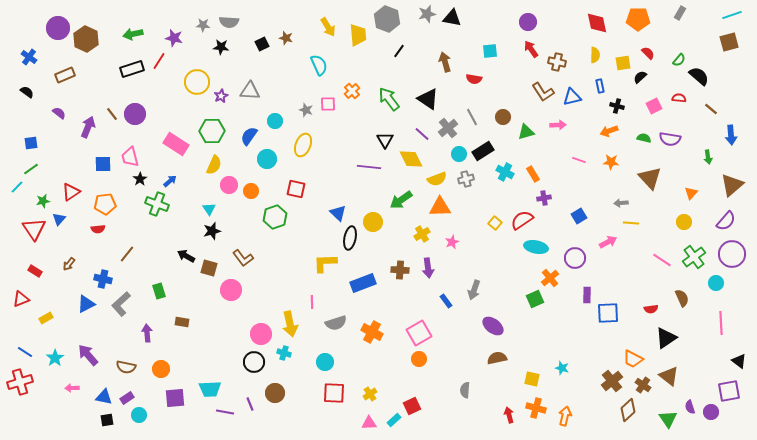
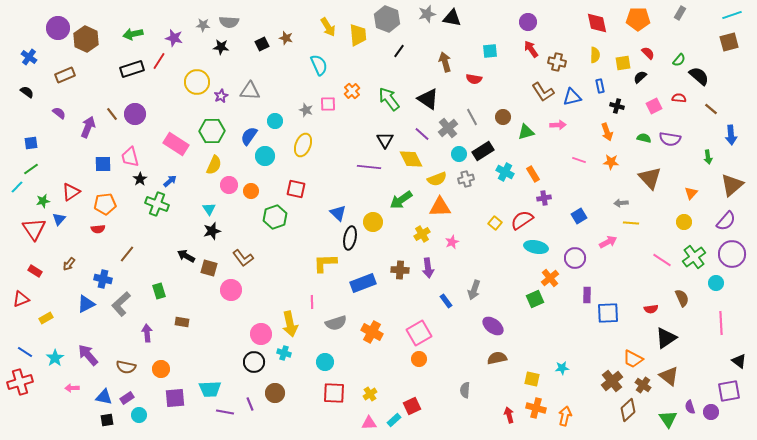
orange arrow at (609, 131): moved 2 px left, 1 px down; rotated 90 degrees counterclockwise
cyan circle at (267, 159): moved 2 px left, 3 px up
cyan star at (562, 368): rotated 24 degrees counterclockwise
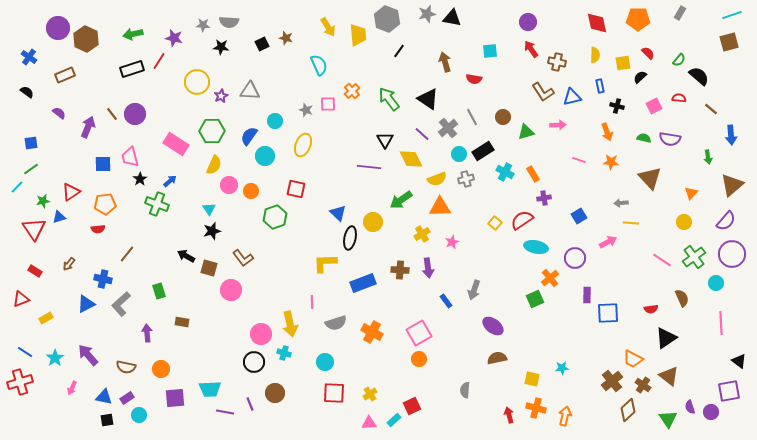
blue triangle at (59, 219): moved 2 px up; rotated 32 degrees clockwise
pink arrow at (72, 388): rotated 64 degrees counterclockwise
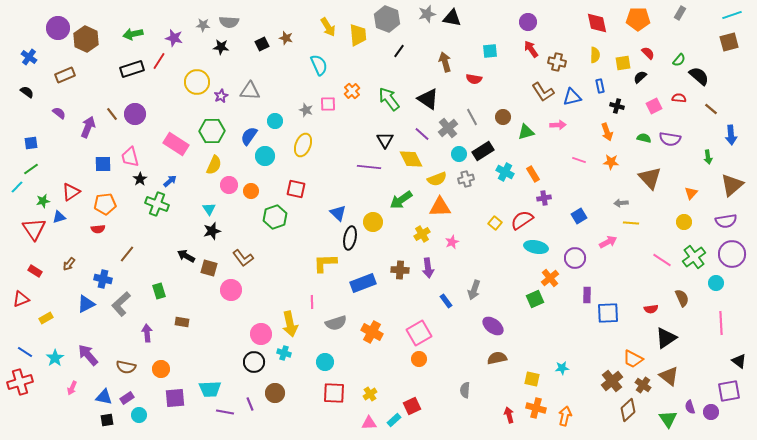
purple semicircle at (726, 221): rotated 40 degrees clockwise
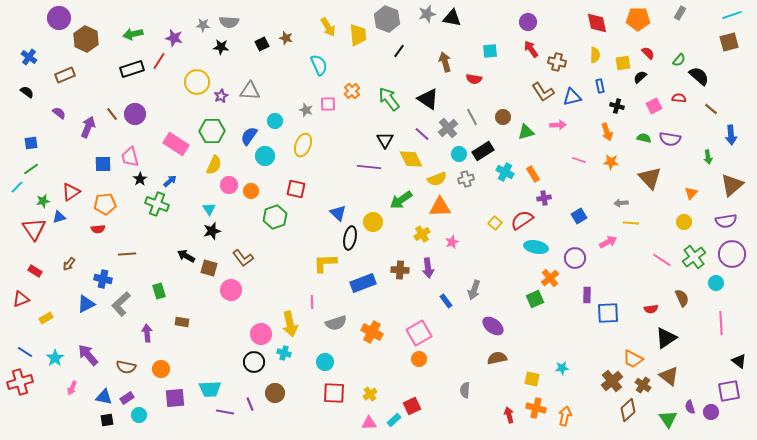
purple circle at (58, 28): moved 1 px right, 10 px up
brown line at (127, 254): rotated 48 degrees clockwise
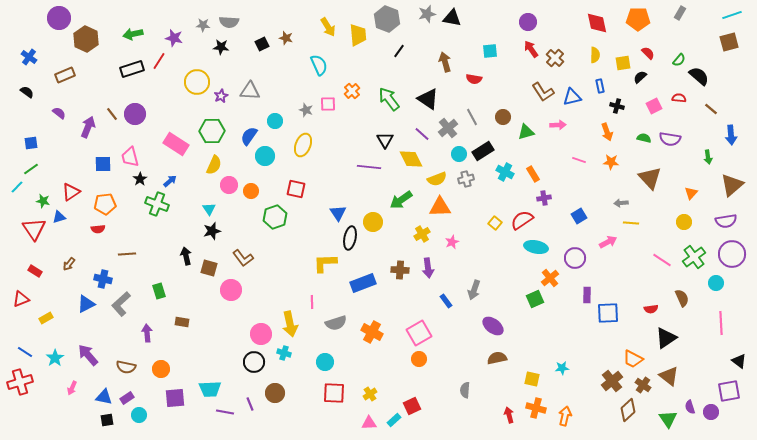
brown cross at (557, 62): moved 2 px left, 4 px up; rotated 30 degrees clockwise
green star at (43, 201): rotated 24 degrees clockwise
blue triangle at (338, 213): rotated 12 degrees clockwise
black arrow at (186, 256): rotated 48 degrees clockwise
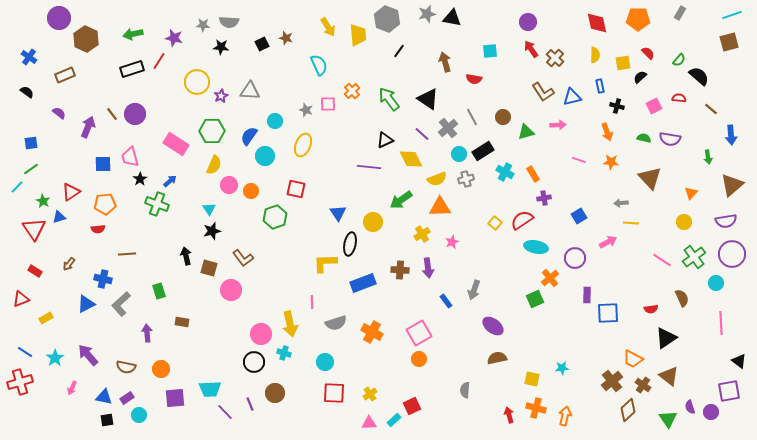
black triangle at (385, 140): rotated 36 degrees clockwise
green star at (43, 201): rotated 16 degrees clockwise
black ellipse at (350, 238): moved 6 px down
purple line at (225, 412): rotated 36 degrees clockwise
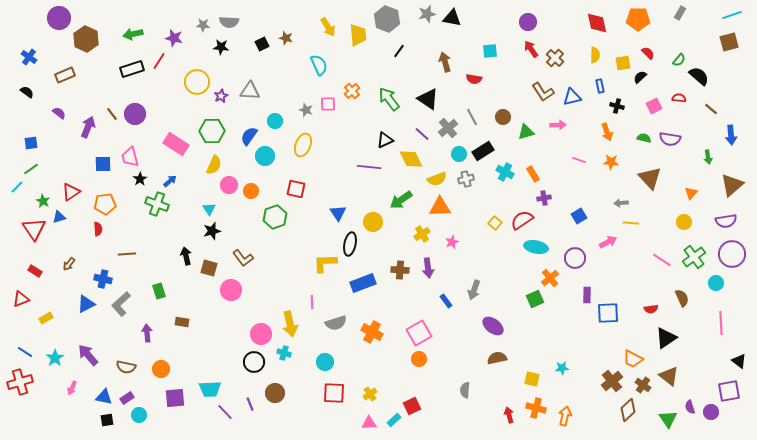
red semicircle at (98, 229): rotated 88 degrees counterclockwise
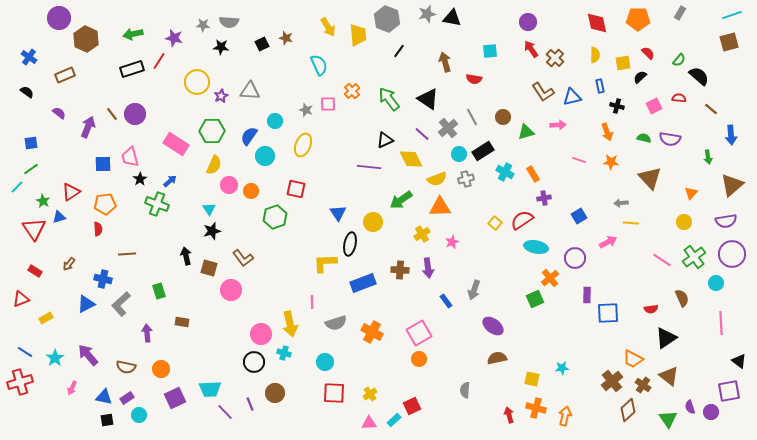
purple square at (175, 398): rotated 20 degrees counterclockwise
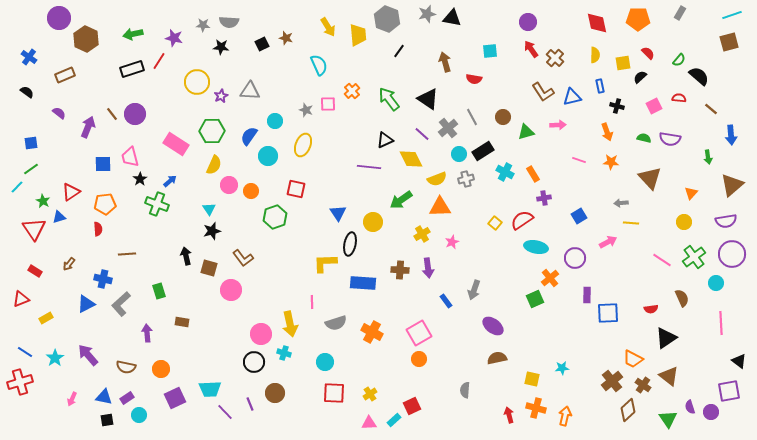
cyan circle at (265, 156): moved 3 px right
blue rectangle at (363, 283): rotated 25 degrees clockwise
pink arrow at (72, 388): moved 11 px down
